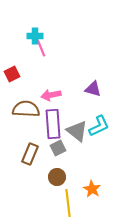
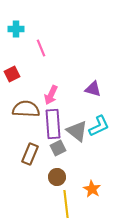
cyan cross: moved 19 px left, 7 px up
pink arrow: rotated 54 degrees counterclockwise
yellow line: moved 2 px left, 1 px down
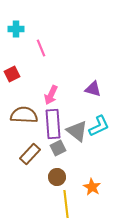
brown semicircle: moved 2 px left, 6 px down
brown rectangle: rotated 20 degrees clockwise
orange star: moved 2 px up
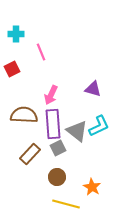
cyan cross: moved 5 px down
pink line: moved 4 px down
red square: moved 5 px up
yellow line: rotated 68 degrees counterclockwise
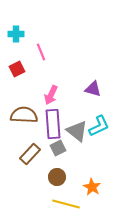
red square: moved 5 px right
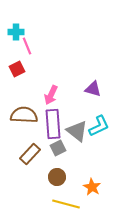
cyan cross: moved 2 px up
pink line: moved 14 px left, 6 px up
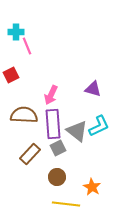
red square: moved 6 px left, 6 px down
yellow line: rotated 8 degrees counterclockwise
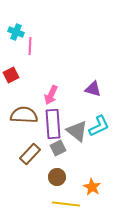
cyan cross: rotated 21 degrees clockwise
pink line: moved 3 px right; rotated 24 degrees clockwise
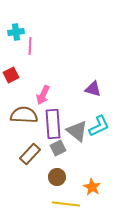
cyan cross: rotated 28 degrees counterclockwise
pink arrow: moved 8 px left
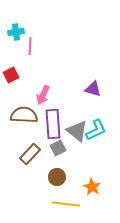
cyan L-shape: moved 3 px left, 4 px down
